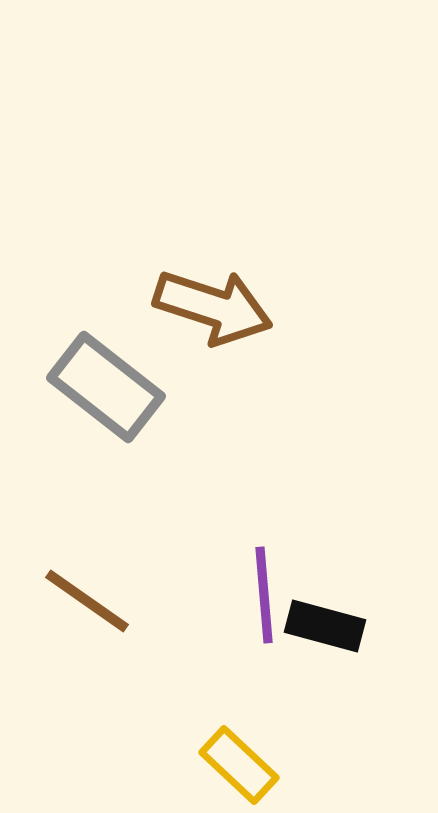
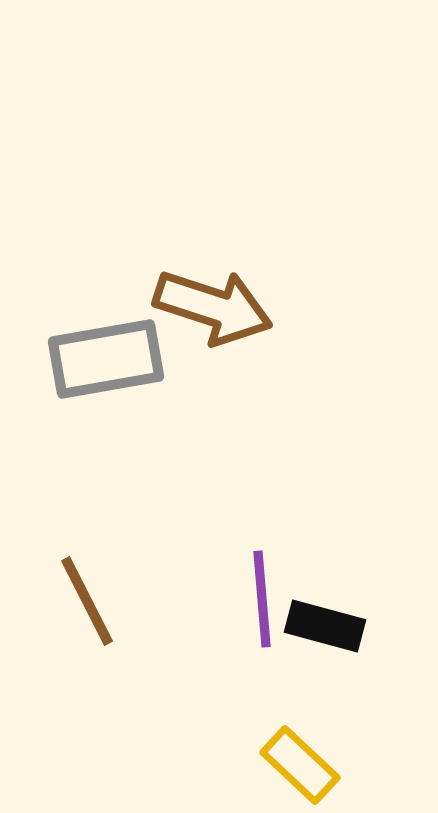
gray rectangle: moved 28 px up; rotated 48 degrees counterclockwise
purple line: moved 2 px left, 4 px down
brown line: rotated 28 degrees clockwise
yellow rectangle: moved 61 px right
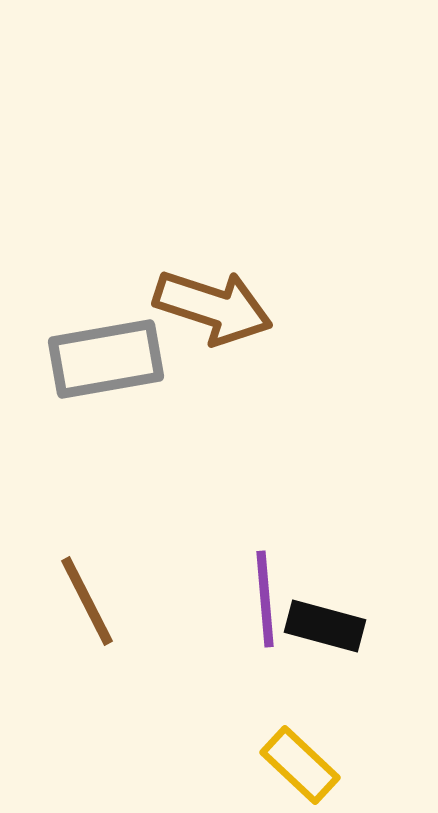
purple line: moved 3 px right
